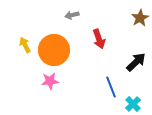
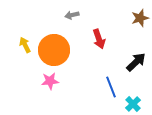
brown star: rotated 12 degrees clockwise
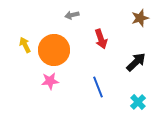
red arrow: moved 2 px right
blue line: moved 13 px left
cyan cross: moved 5 px right, 2 px up
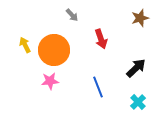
gray arrow: rotated 120 degrees counterclockwise
black arrow: moved 6 px down
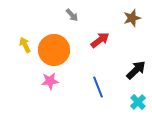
brown star: moved 8 px left
red arrow: moved 1 px left, 1 px down; rotated 108 degrees counterclockwise
black arrow: moved 2 px down
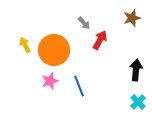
gray arrow: moved 12 px right, 8 px down
red arrow: rotated 24 degrees counterclockwise
black arrow: rotated 40 degrees counterclockwise
pink star: rotated 12 degrees counterclockwise
blue line: moved 19 px left, 1 px up
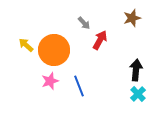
yellow arrow: moved 1 px right; rotated 21 degrees counterclockwise
cyan cross: moved 8 px up
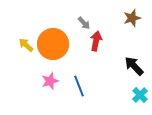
red arrow: moved 4 px left, 1 px down; rotated 18 degrees counterclockwise
orange circle: moved 1 px left, 6 px up
black arrow: moved 2 px left, 4 px up; rotated 50 degrees counterclockwise
cyan cross: moved 2 px right, 1 px down
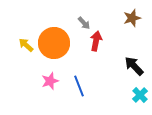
orange circle: moved 1 px right, 1 px up
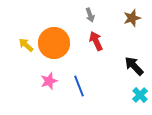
gray arrow: moved 6 px right, 8 px up; rotated 24 degrees clockwise
red arrow: rotated 36 degrees counterclockwise
pink star: moved 1 px left
